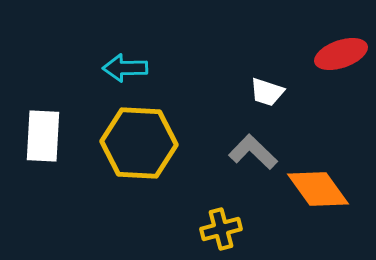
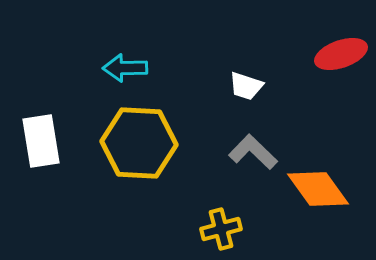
white trapezoid: moved 21 px left, 6 px up
white rectangle: moved 2 px left, 5 px down; rotated 12 degrees counterclockwise
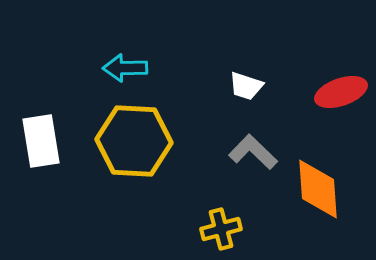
red ellipse: moved 38 px down
yellow hexagon: moved 5 px left, 2 px up
orange diamond: rotated 32 degrees clockwise
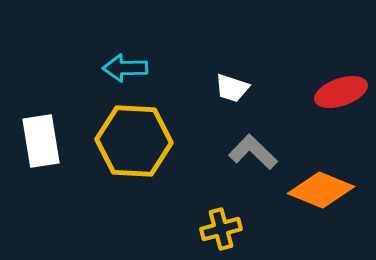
white trapezoid: moved 14 px left, 2 px down
orange diamond: moved 3 px right, 1 px down; rotated 64 degrees counterclockwise
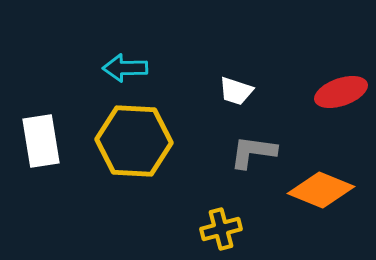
white trapezoid: moved 4 px right, 3 px down
gray L-shape: rotated 36 degrees counterclockwise
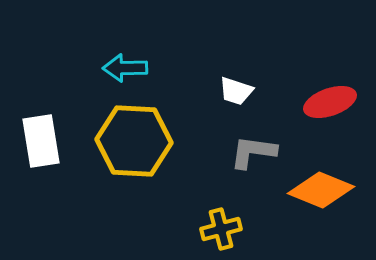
red ellipse: moved 11 px left, 10 px down
